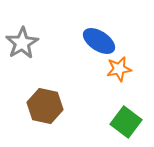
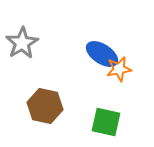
blue ellipse: moved 3 px right, 13 px down
green square: moved 20 px left; rotated 24 degrees counterclockwise
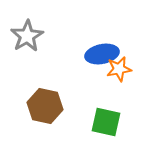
gray star: moved 5 px right, 7 px up
blue ellipse: rotated 44 degrees counterclockwise
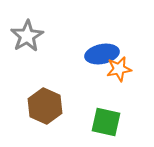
brown hexagon: rotated 12 degrees clockwise
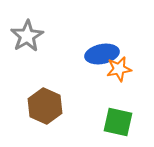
green square: moved 12 px right
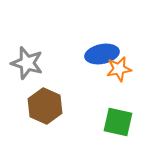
gray star: moved 27 px down; rotated 24 degrees counterclockwise
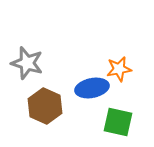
blue ellipse: moved 10 px left, 34 px down
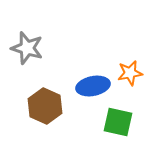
gray star: moved 15 px up
orange star: moved 11 px right, 4 px down
blue ellipse: moved 1 px right, 2 px up
